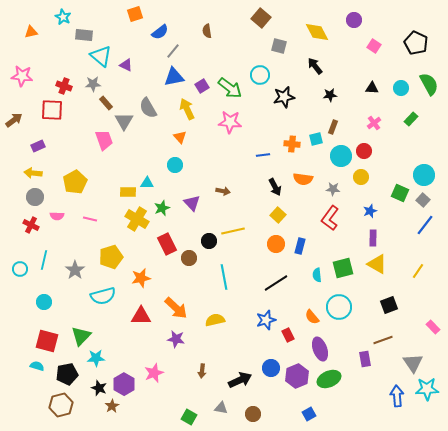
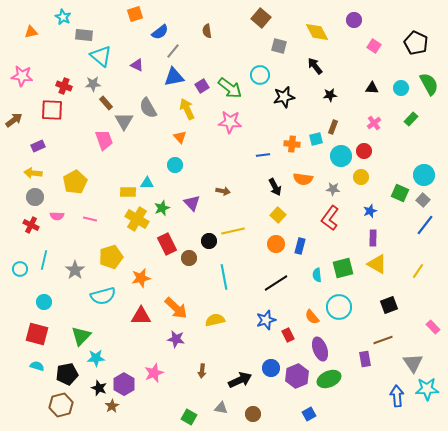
purple triangle at (126, 65): moved 11 px right
red square at (47, 341): moved 10 px left, 7 px up
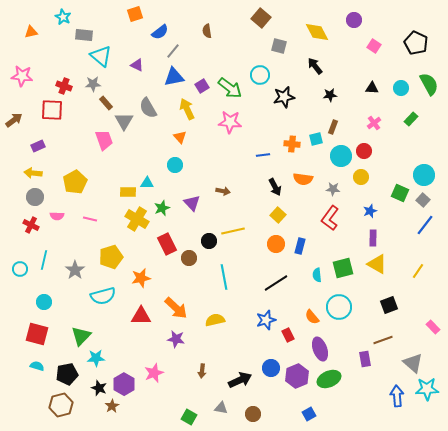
gray triangle at (413, 363): rotated 15 degrees counterclockwise
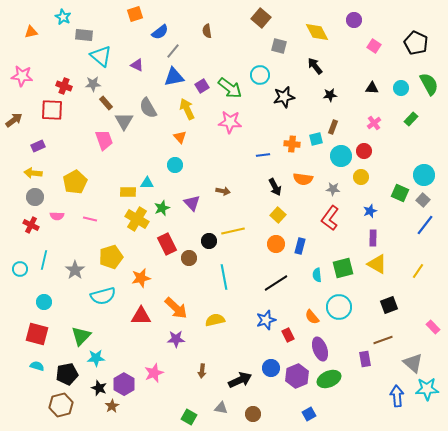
purple star at (176, 339): rotated 12 degrees counterclockwise
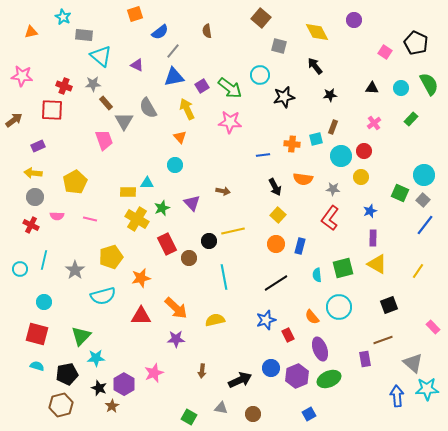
pink square at (374, 46): moved 11 px right, 6 px down
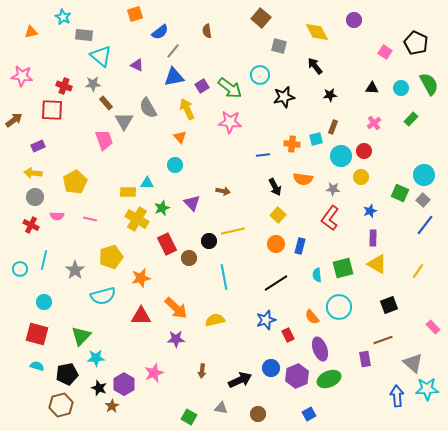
brown circle at (253, 414): moved 5 px right
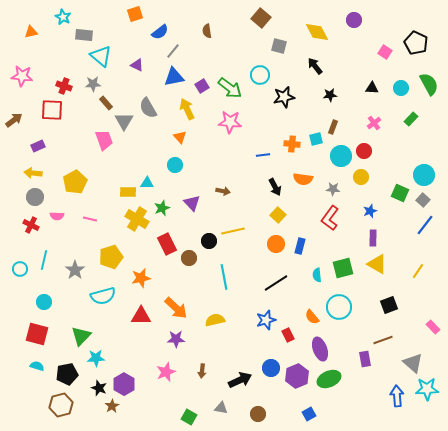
pink star at (154, 373): moved 12 px right, 1 px up
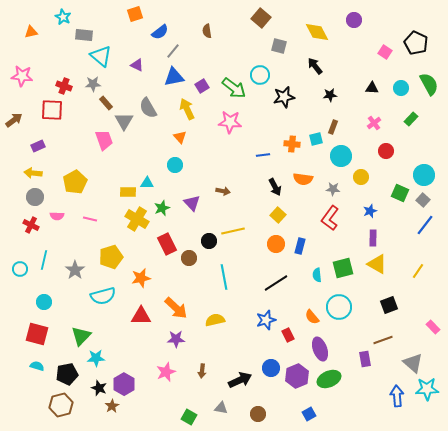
green arrow at (230, 88): moved 4 px right
red circle at (364, 151): moved 22 px right
